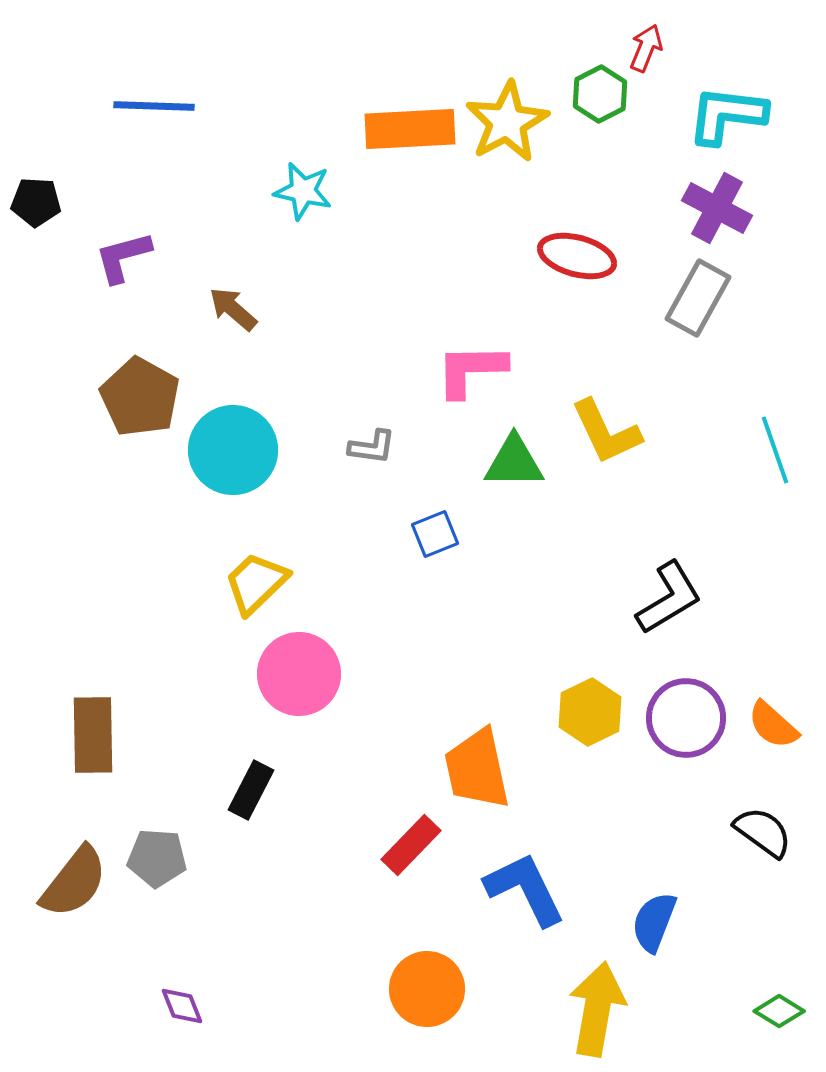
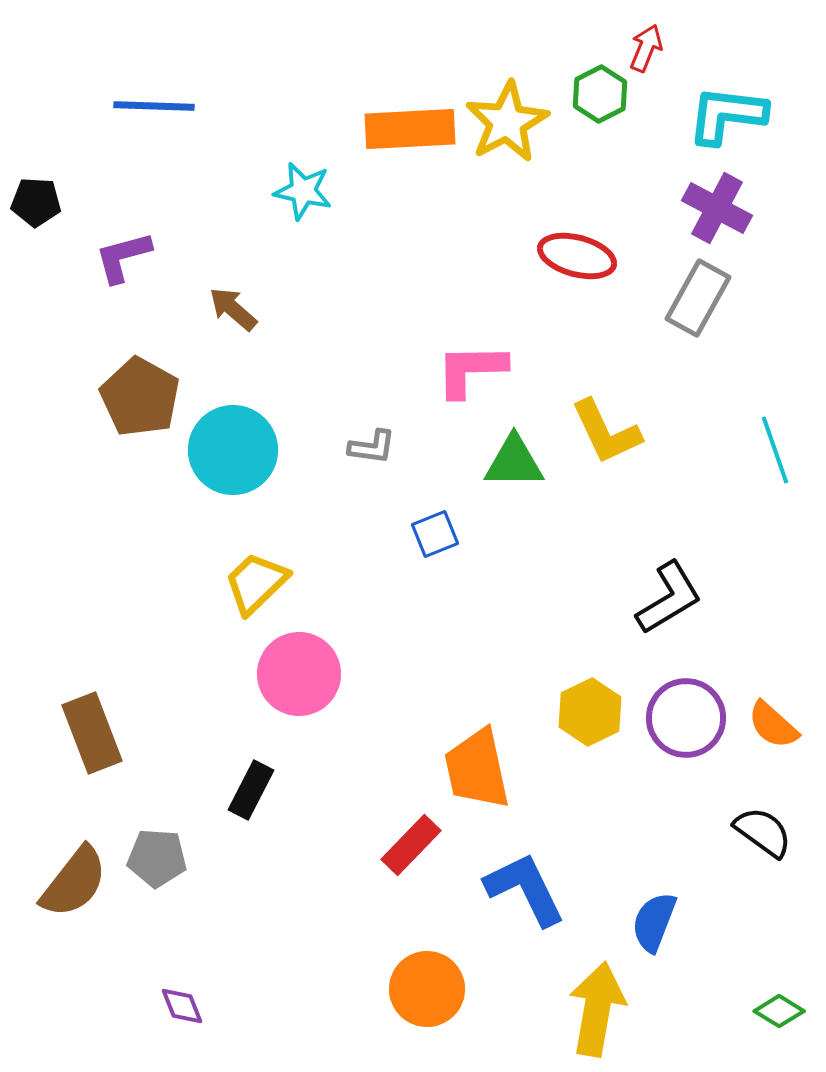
brown rectangle: moved 1 px left, 2 px up; rotated 20 degrees counterclockwise
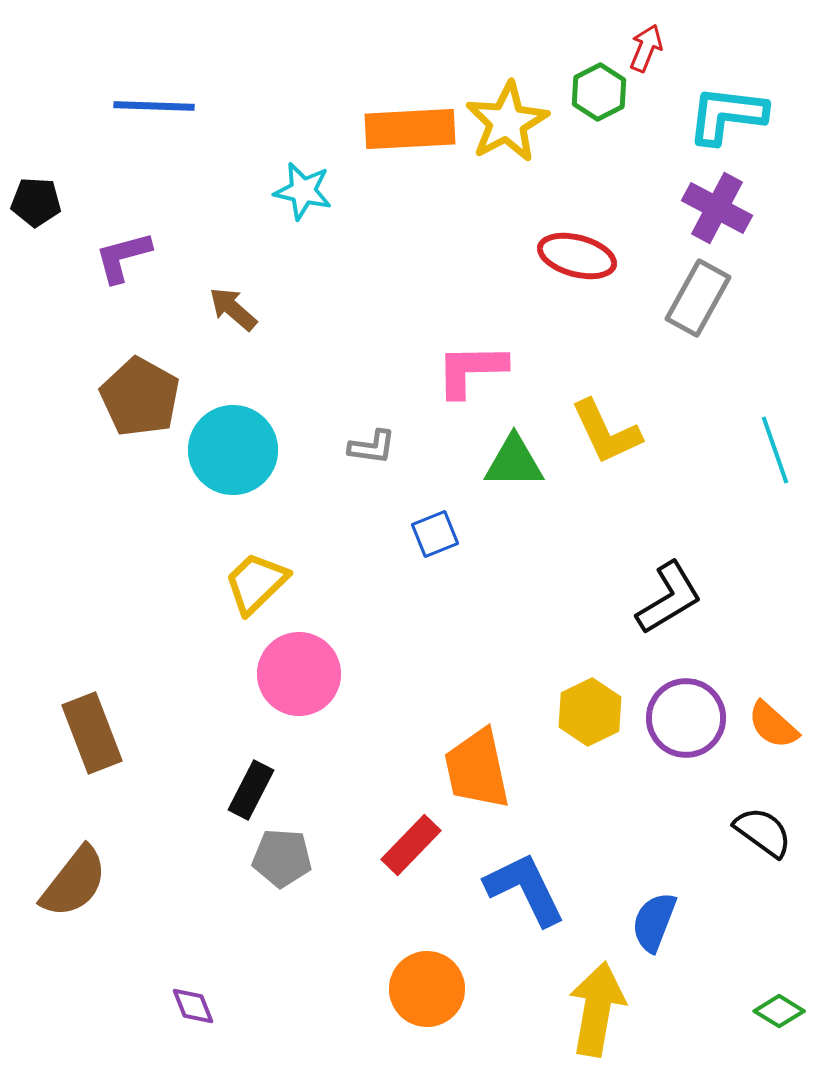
green hexagon: moved 1 px left, 2 px up
gray pentagon: moved 125 px right
purple diamond: moved 11 px right
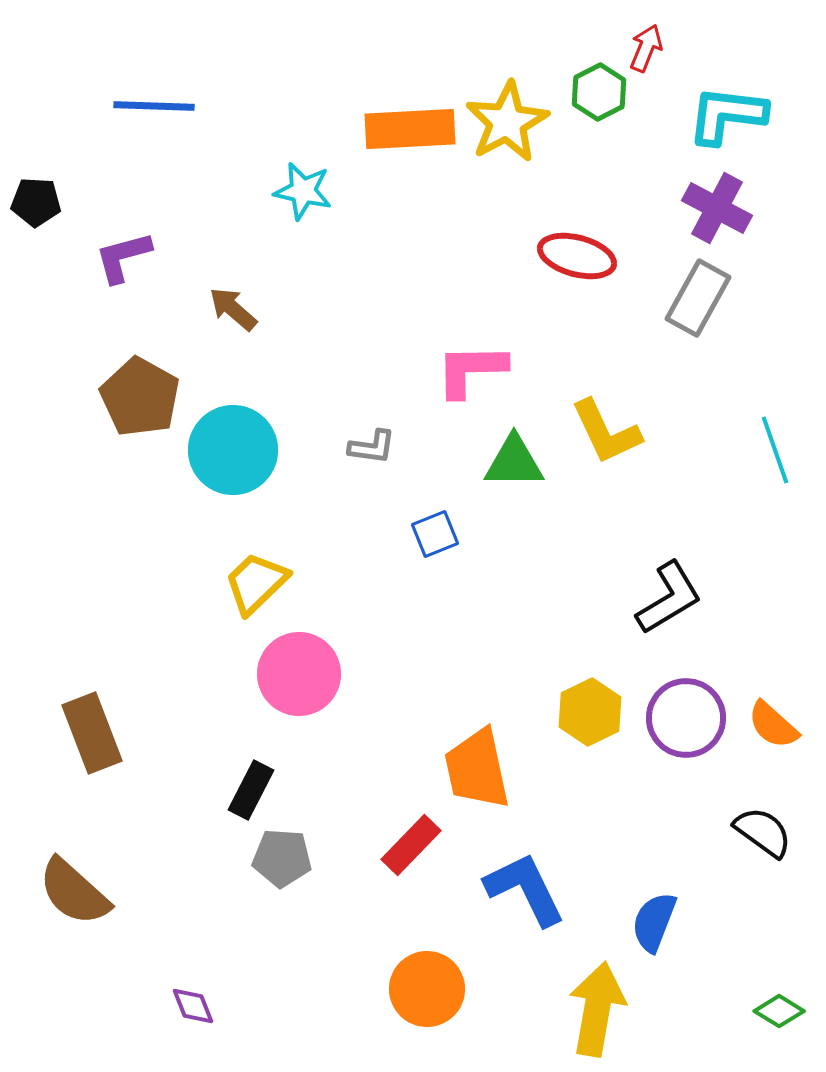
brown semicircle: moved 10 px down; rotated 94 degrees clockwise
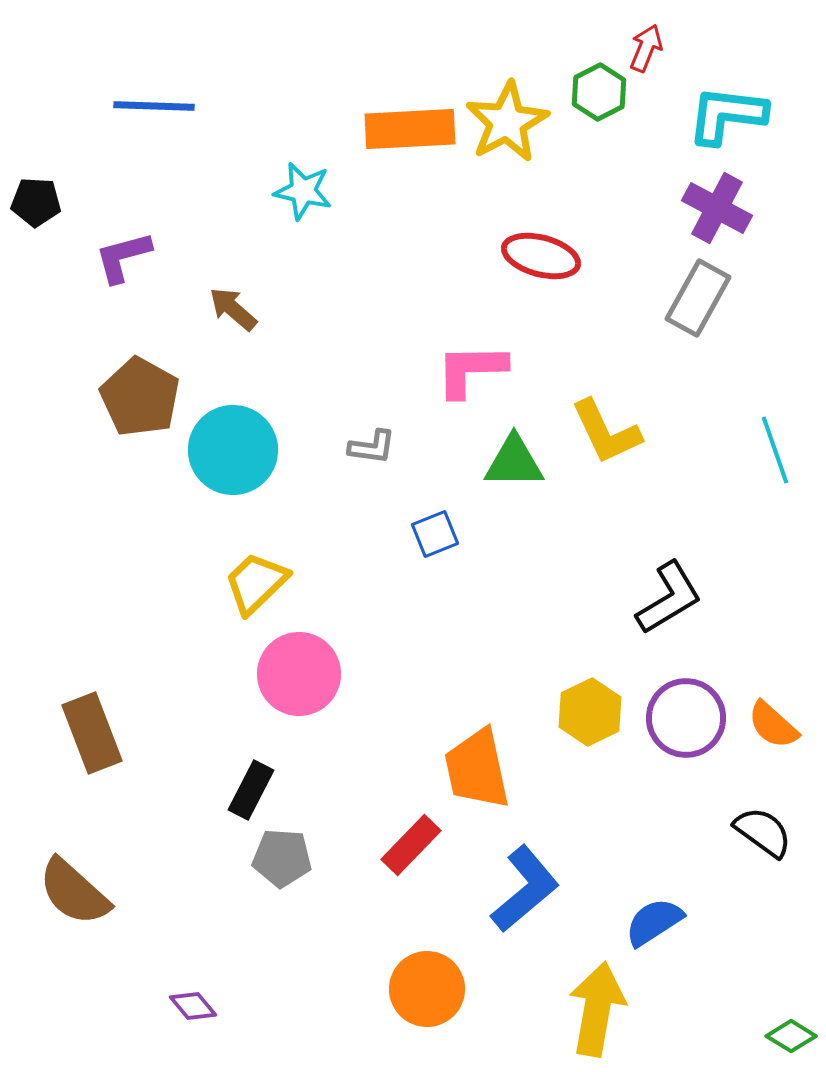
red ellipse: moved 36 px left
blue L-shape: rotated 76 degrees clockwise
blue semicircle: rotated 36 degrees clockwise
purple diamond: rotated 18 degrees counterclockwise
green diamond: moved 12 px right, 25 px down
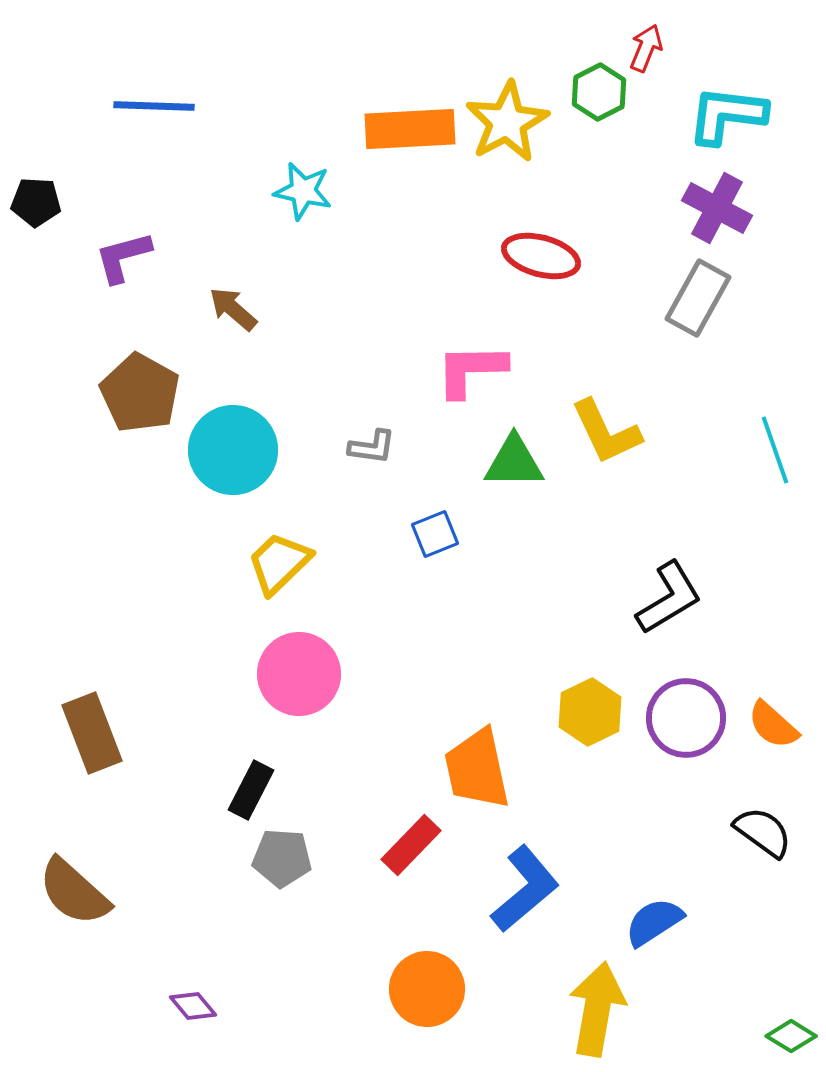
brown pentagon: moved 4 px up
yellow trapezoid: moved 23 px right, 20 px up
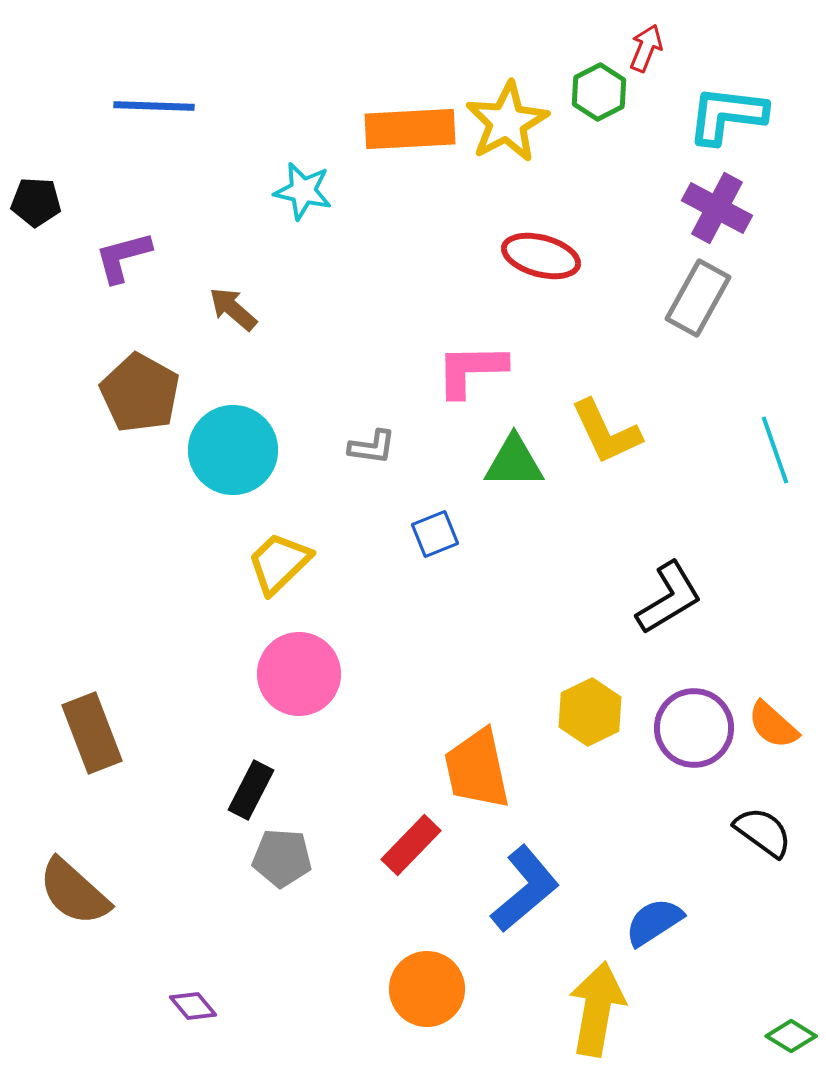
purple circle: moved 8 px right, 10 px down
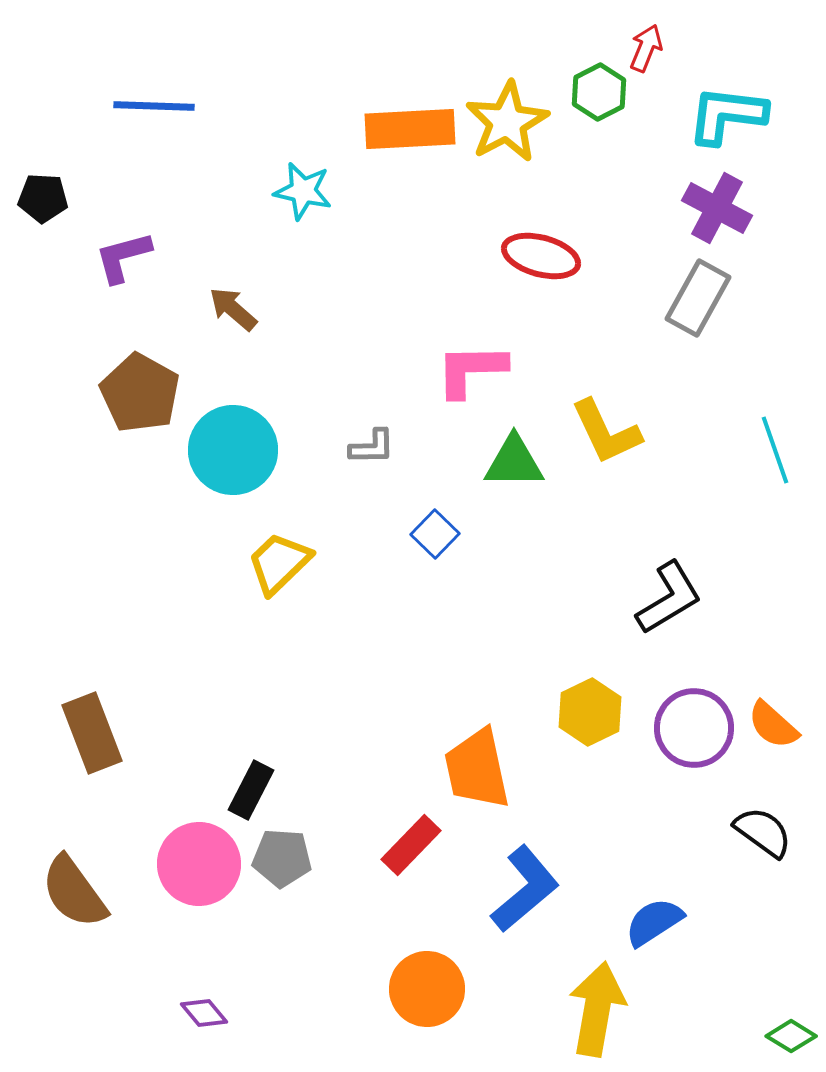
black pentagon: moved 7 px right, 4 px up
gray L-shape: rotated 9 degrees counterclockwise
blue square: rotated 24 degrees counterclockwise
pink circle: moved 100 px left, 190 px down
brown semicircle: rotated 12 degrees clockwise
purple diamond: moved 11 px right, 7 px down
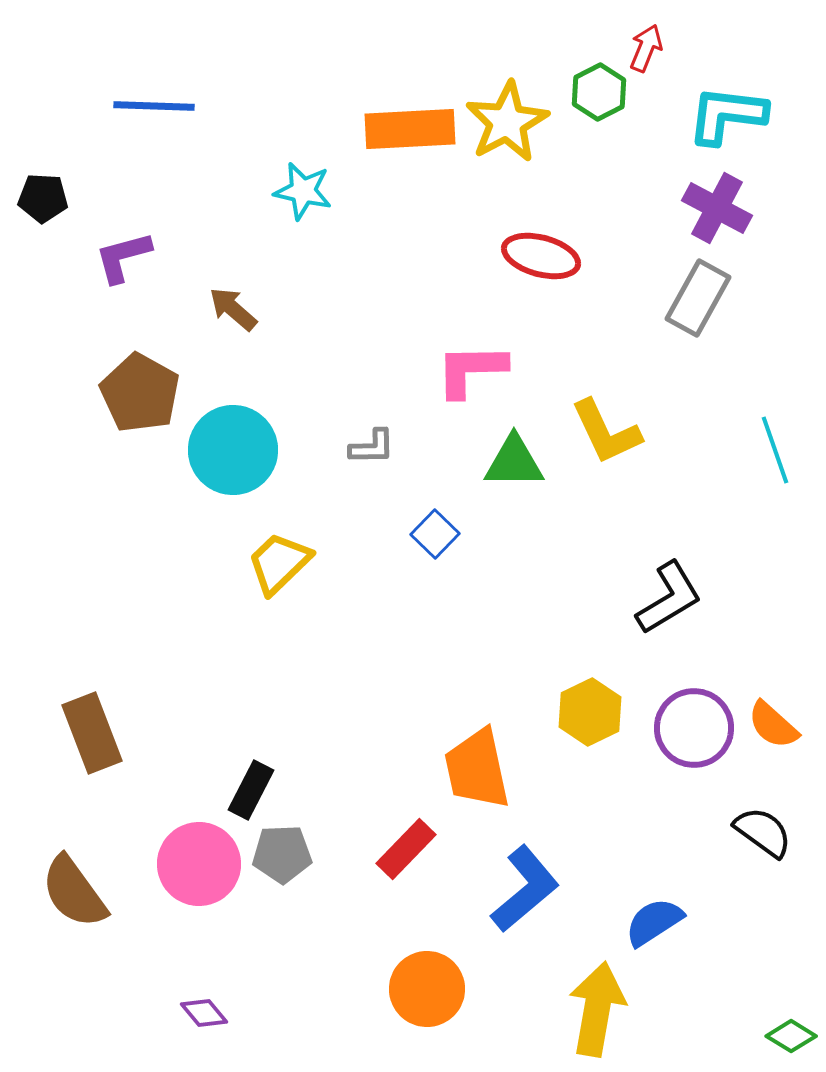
red rectangle: moved 5 px left, 4 px down
gray pentagon: moved 4 px up; rotated 6 degrees counterclockwise
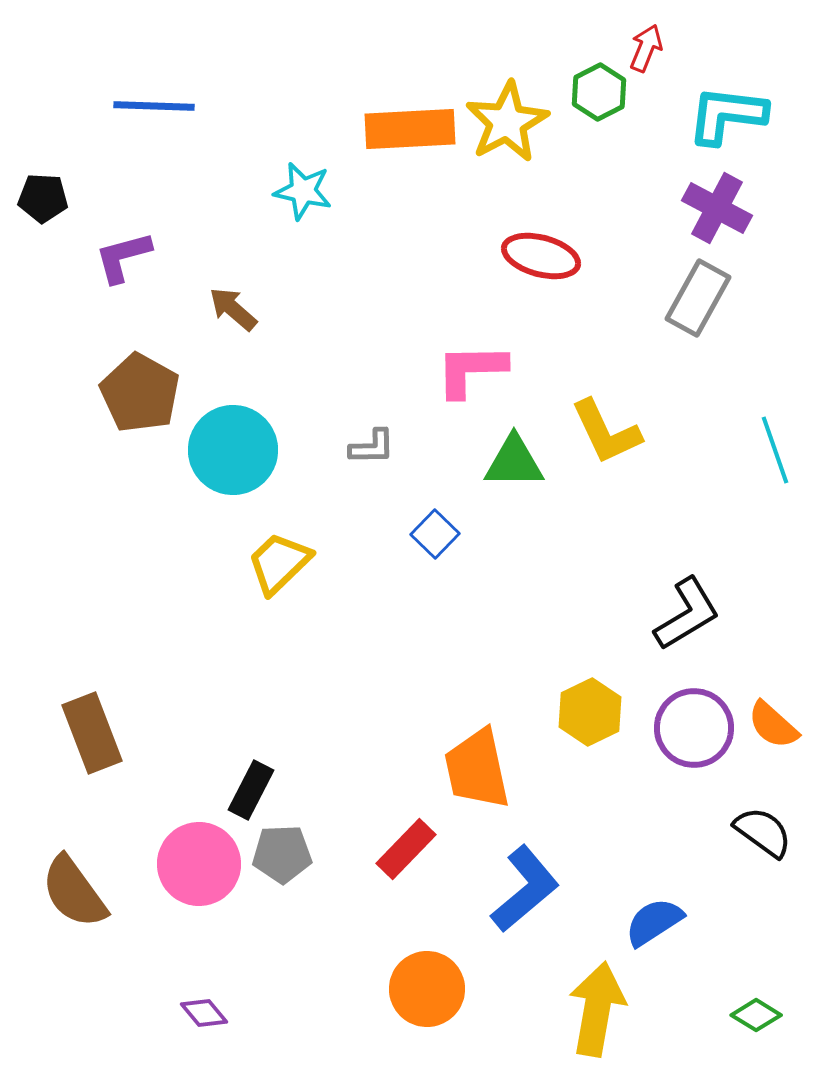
black L-shape: moved 18 px right, 16 px down
green diamond: moved 35 px left, 21 px up
